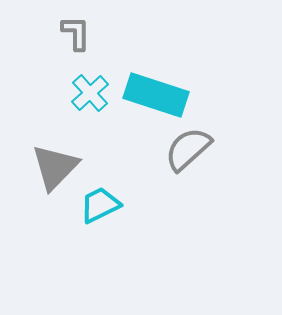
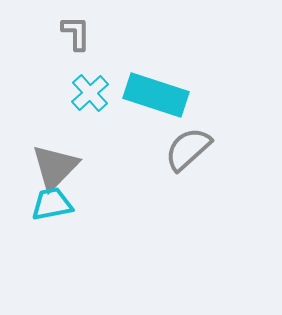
cyan trapezoid: moved 48 px left, 1 px up; rotated 15 degrees clockwise
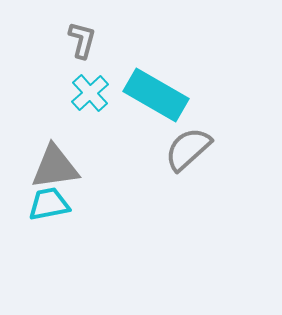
gray L-shape: moved 6 px right, 7 px down; rotated 15 degrees clockwise
cyan rectangle: rotated 12 degrees clockwise
gray triangle: rotated 38 degrees clockwise
cyan trapezoid: moved 3 px left
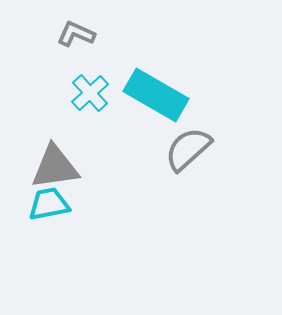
gray L-shape: moved 6 px left, 6 px up; rotated 81 degrees counterclockwise
